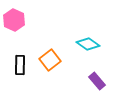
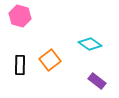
pink hexagon: moved 6 px right, 4 px up; rotated 10 degrees counterclockwise
cyan diamond: moved 2 px right
purple rectangle: rotated 12 degrees counterclockwise
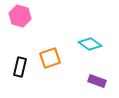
orange square: moved 2 px up; rotated 20 degrees clockwise
black rectangle: moved 2 px down; rotated 12 degrees clockwise
purple rectangle: rotated 18 degrees counterclockwise
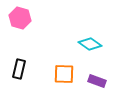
pink hexagon: moved 2 px down
orange square: moved 14 px right, 16 px down; rotated 20 degrees clockwise
black rectangle: moved 1 px left, 2 px down
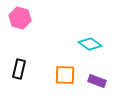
orange square: moved 1 px right, 1 px down
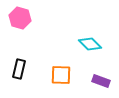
cyan diamond: rotated 10 degrees clockwise
orange square: moved 4 px left
purple rectangle: moved 4 px right
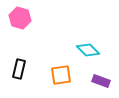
cyan diamond: moved 2 px left, 6 px down
orange square: rotated 10 degrees counterclockwise
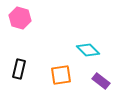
purple rectangle: rotated 18 degrees clockwise
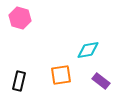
cyan diamond: rotated 55 degrees counterclockwise
black rectangle: moved 12 px down
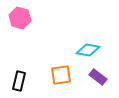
cyan diamond: rotated 20 degrees clockwise
purple rectangle: moved 3 px left, 4 px up
